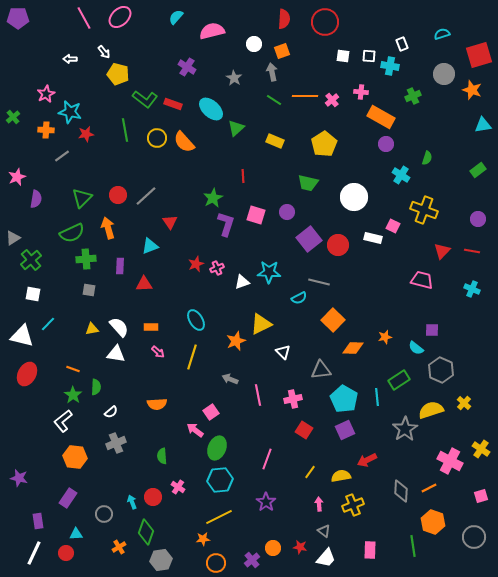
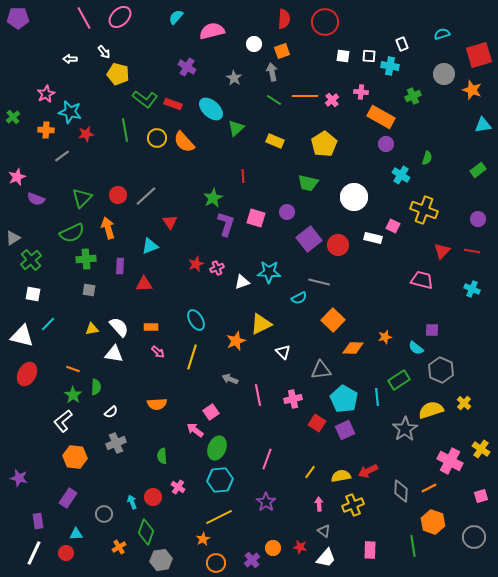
purple semicircle at (36, 199): rotated 102 degrees clockwise
pink square at (256, 215): moved 3 px down
white triangle at (116, 354): moved 2 px left
red square at (304, 430): moved 13 px right, 7 px up
red arrow at (367, 460): moved 1 px right, 11 px down
orange star at (203, 539): rotated 24 degrees counterclockwise
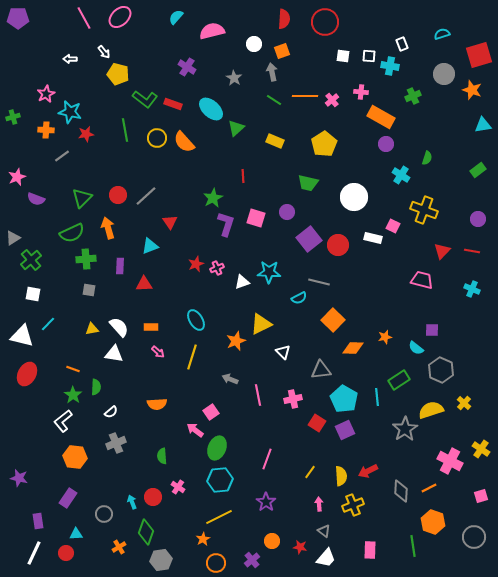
green cross at (13, 117): rotated 24 degrees clockwise
yellow semicircle at (341, 476): rotated 96 degrees clockwise
orange circle at (273, 548): moved 1 px left, 7 px up
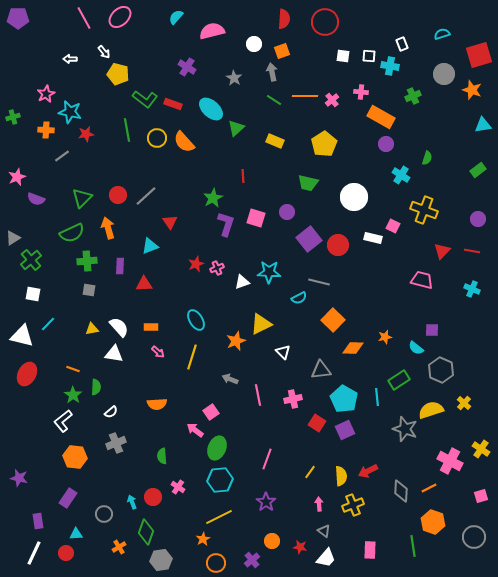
green line at (125, 130): moved 2 px right
green cross at (86, 259): moved 1 px right, 2 px down
gray star at (405, 429): rotated 20 degrees counterclockwise
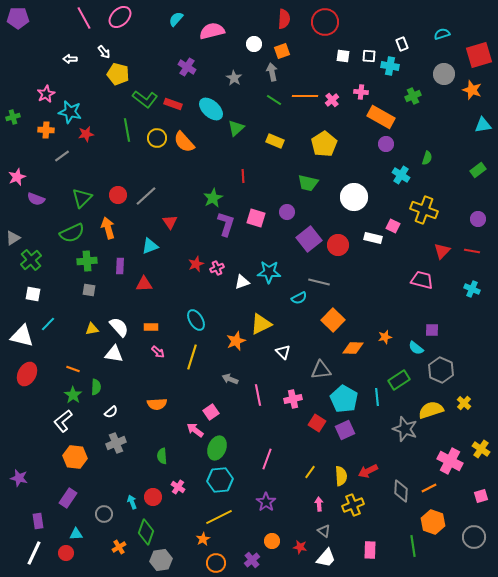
cyan semicircle at (176, 17): moved 2 px down
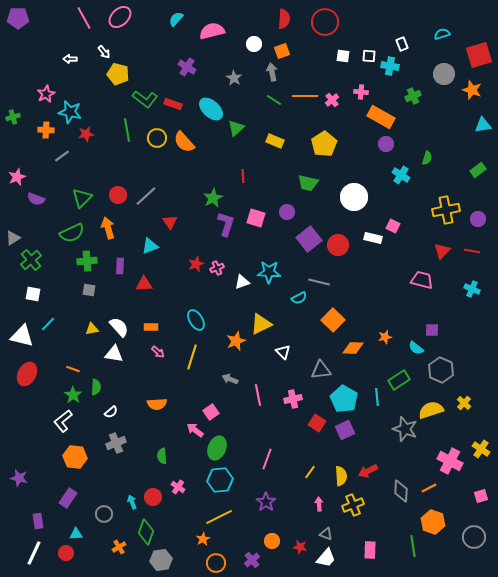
yellow cross at (424, 210): moved 22 px right; rotated 32 degrees counterclockwise
gray triangle at (324, 531): moved 2 px right, 3 px down; rotated 16 degrees counterclockwise
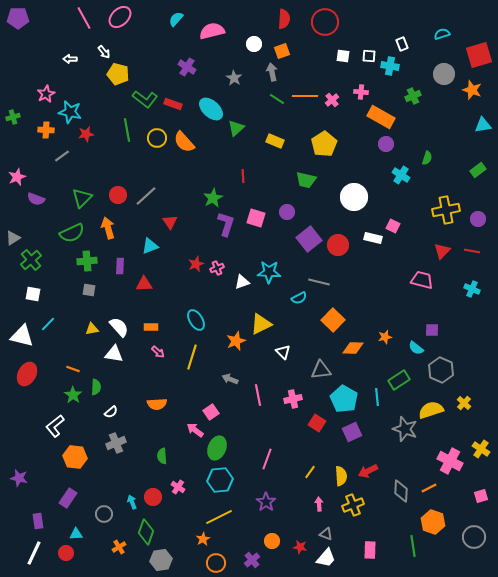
green line at (274, 100): moved 3 px right, 1 px up
green trapezoid at (308, 183): moved 2 px left, 3 px up
white L-shape at (63, 421): moved 8 px left, 5 px down
purple square at (345, 430): moved 7 px right, 2 px down
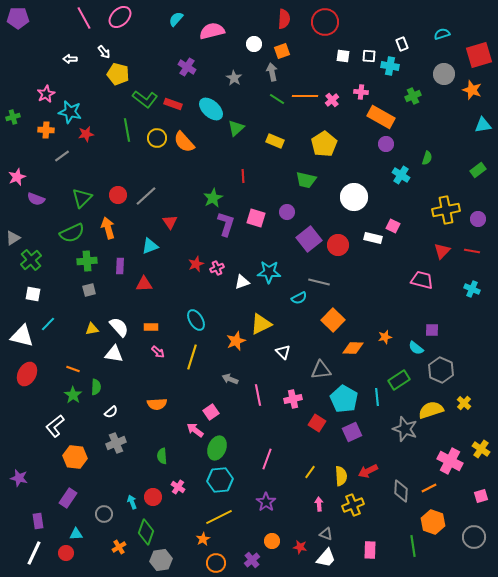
gray square at (89, 290): rotated 24 degrees counterclockwise
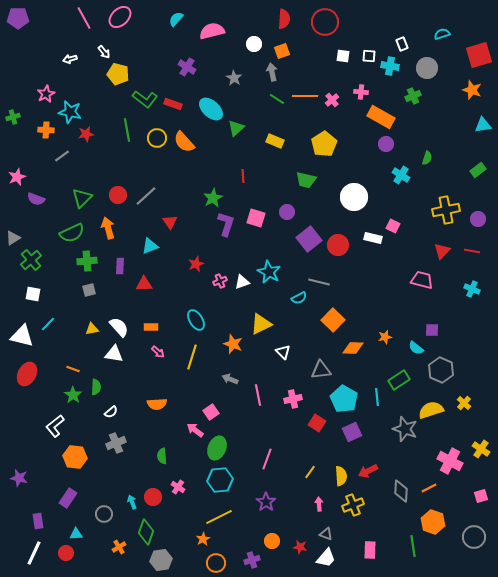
white arrow at (70, 59): rotated 16 degrees counterclockwise
gray circle at (444, 74): moved 17 px left, 6 px up
pink cross at (217, 268): moved 3 px right, 13 px down
cyan star at (269, 272): rotated 25 degrees clockwise
orange star at (236, 341): moved 3 px left, 3 px down; rotated 30 degrees counterclockwise
purple cross at (252, 560): rotated 21 degrees clockwise
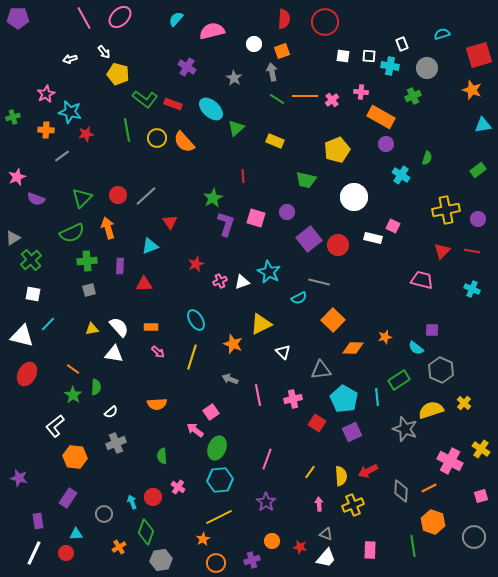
yellow pentagon at (324, 144): moved 13 px right, 6 px down; rotated 10 degrees clockwise
orange line at (73, 369): rotated 16 degrees clockwise
